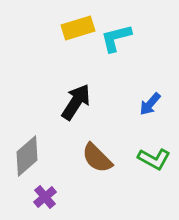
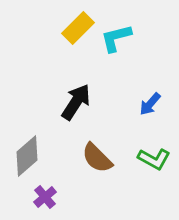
yellow rectangle: rotated 28 degrees counterclockwise
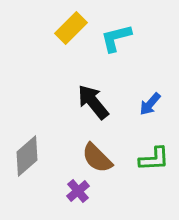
yellow rectangle: moved 7 px left
black arrow: moved 17 px right; rotated 72 degrees counterclockwise
green L-shape: rotated 32 degrees counterclockwise
purple cross: moved 33 px right, 6 px up
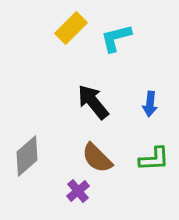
blue arrow: rotated 35 degrees counterclockwise
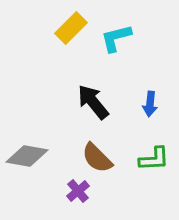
gray diamond: rotated 51 degrees clockwise
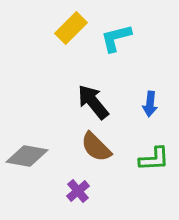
brown semicircle: moved 1 px left, 11 px up
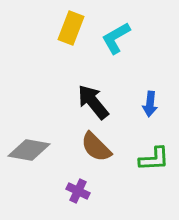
yellow rectangle: rotated 24 degrees counterclockwise
cyan L-shape: rotated 16 degrees counterclockwise
gray diamond: moved 2 px right, 6 px up
purple cross: rotated 25 degrees counterclockwise
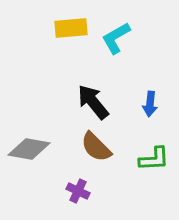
yellow rectangle: rotated 64 degrees clockwise
gray diamond: moved 1 px up
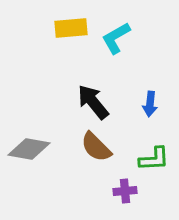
purple cross: moved 47 px right; rotated 30 degrees counterclockwise
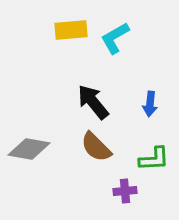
yellow rectangle: moved 2 px down
cyan L-shape: moved 1 px left
